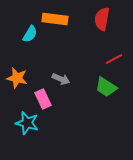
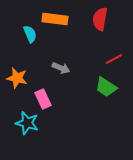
red semicircle: moved 2 px left
cyan semicircle: rotated 54 degrees counterclockwise
gray arrow: moved 11 px up
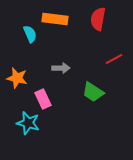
red semicircle: moved 2 px left
gray arrow: rotated 24 degrees counterclockwise
green trapezoid: moved 13 px left, 5 px down
cyan star: moved 1 px right
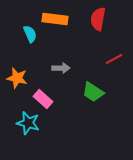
pink rectangle: rotated 24 degrees counterclockwise
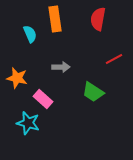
orange rectangle: rotated 75 degrees clockwise
gray arrow: moved 1 px up
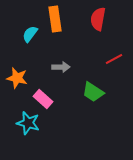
cyan semicircle: rotated 120 degrees counterclockwise
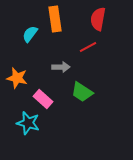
red line: moved 26 px left, 12 px up
green trapezoid: moved 11 px left
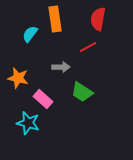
orange star: moved 1 px right
